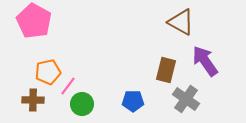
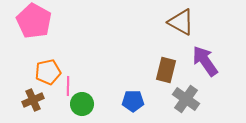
pink line: rotated 36 degrees counterclockwise
brown cross: rotated 25 degrees counterclockwise
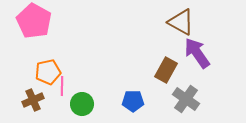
purple arrow: moved 8 px left, 8 px up
brown rectangle: rotated 15 degrees clockwise
pink line: moved 6 px left
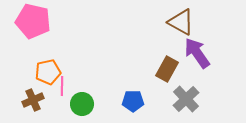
pink pentagon: moved 1 px left; rotated 16 degrees counterclockwise
brown rectangle: moved 1 px right, 1 px up
gray cross: rotated 12 degrees clockwise
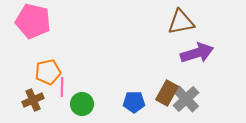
brown triangle: rotated 40 degrees counterclockwise
purple arrow: rotated 108 degrees clockwise
brown rectangle: moved 24 px down
pink line: moved 1 px down
blue pentagon: moved 1 px right, 1 px down
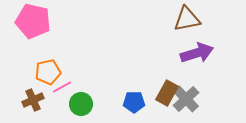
brown triangle: moved 6 px right, 3 px up
pink line: rotated 60 degrees clockwise
green circle: moved 1 px left
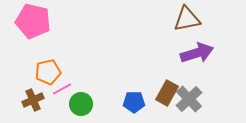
pink line: moved 2 px down
gray cross: moved 3 px right
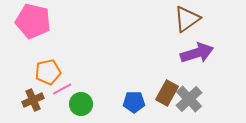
brown triangle: rotated 24 degrees counterclockwise
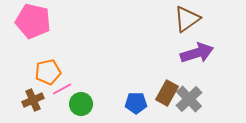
blue pentagon: moved 2 px right, 1 px down
